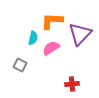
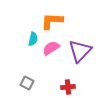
purple triangle: moved 17 px down
cyan semicircle: moved 1 px down
gray square: moved 7 px right, 18 px down
red cross: moved 4 px left, 3 px down
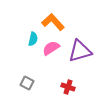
orange L-shape: moved 1 px right, 1 px down; rotated 45 degrees clockwise
purple triangle: rotated 30 degrees clockwise
red cross: rotated 24 degrees clockwise
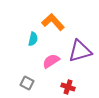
pink semicircle: moved 13 px down
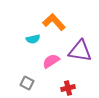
orange L-shape: moved 1 px right
cyan semicircle: rotated 64 degrees clockwise
purple triangle: rotated 25 degrees clockwise
red cross: moved 1 px down; rotated 32 degrees counterclockwise
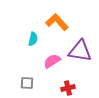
orange L-shape: moved 3 px right
cyan semicircle: rotated 64 degrees counterclockwise
pink semicircle: moved 1 px right
gray square: rotated 24 degrees counterclockwise
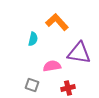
purple triangle: moved 1 px left, 2 px down
pink semicircle: moved 5 px down; rotated 24 degrees clockwise
gray square: moved 5 px right, 2 px down; rotated 16 degrees clockwise
